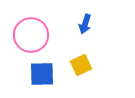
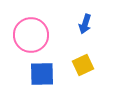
yellow square: moved 2 px right
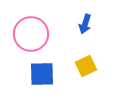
pink circle: moved 1 px up
yellow square: moved 3 px right, 1 px down
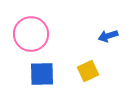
blue arrow: moved 23 px right, 12 px down; rotated 54 degrees clockwise
yellow square: moved 2 px right, 5 px down
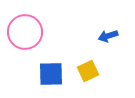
pink circle: moved 6 px left, 2 px up
blue square: moved 9 px right
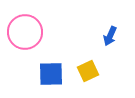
blue arrow: moved 2 px right; rotated 48 degrees counterclockwise
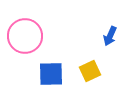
pink circle: moved 4 px down
yellow square: moved 2 px right
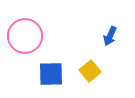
yellow square: rotated 15 degrees counterclockwise
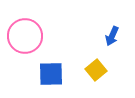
blue arrow: moved 2 px right
yellow square: moved 6 px right, 1 px up
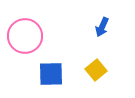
blue arrow: moved 10 px left, 9 px up
